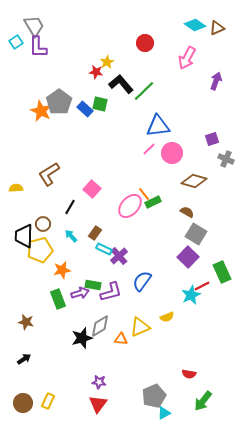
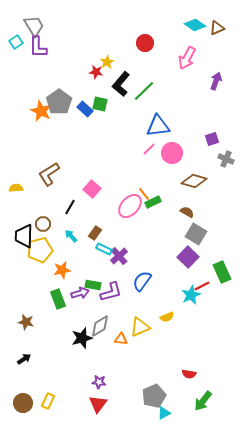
black L-shape at (121, 84): rotated 100 degrees counterclockwise
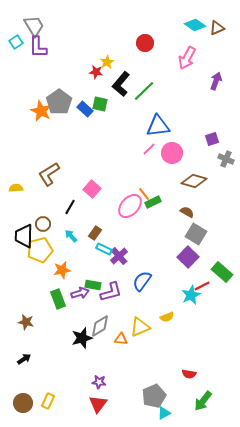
green rectangle at (222, 272): rotated 25 degrees counterclockwise
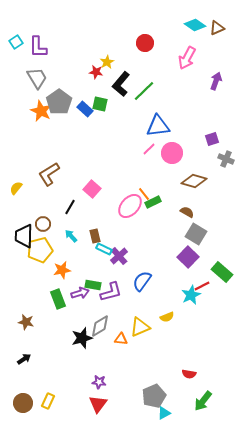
gray trapezoid at (34, 26): moved 3 px right, 52 px down
yellow semicircle at (16, 188): rotated 48 degrees counterclockwise
brown rectangle at (95, 233): moved 3 px down; rotated 48 degrees counterclockwise
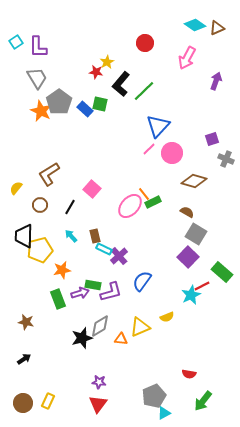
blue triangle at (158, 126): rotated 40 degrees counterclockwise
brown circle at (43, 224): moved 3 px left, 19 px up
